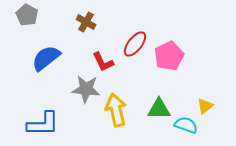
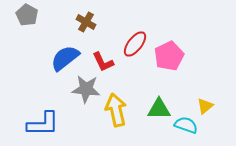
blue semicircle: moved 19 px right
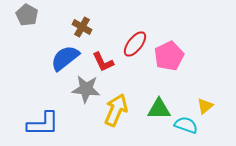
brown cross: moved 4 px left, 5 px down
yellow arrow: rotated 36 degrees clockwise
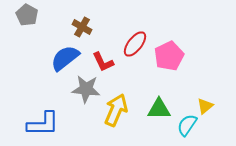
cyan semicircle: moved 1 px right; rotated 75 degrees counterclockwise
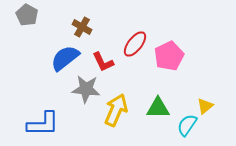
green triangle: moved 1 px left, 1 px up
